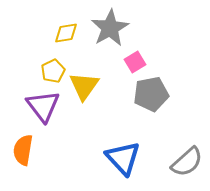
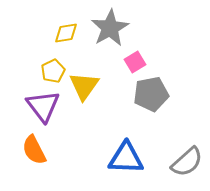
orange semicircle: moved 11 px right; rotated 36 degrees counterclockwise
blue triangle: moved 3 px right; rotated 45 degrees counterclockwise
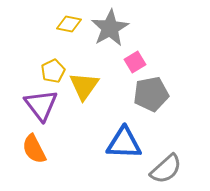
yellow diamond: moved 3 px right, 9 px up; rotated 20 degrees clockwise
purple triangle: moved 2 px left, 1 px up
orange semicircle: moved 1 px up
blue triangle: moved 2 px left, 15 px up
gray semicircle: moved 21 px left, 7 px down
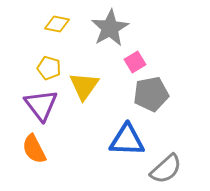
yellow diamond: moved 12 px left
yellow pentagon: moved 4 px left, 3 px up; rotated 30 degrees counterclockwise
blue triangle: moved 3 px right, 3 px up
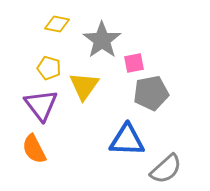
gray star: moved 8 px left, 12 px down; rotated 6 degrees counterclockwise
pink square: moved 1 px left, 1 px down; rotated 20 degrees clockwise
gray pentagon: moved 1 px up
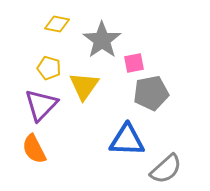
purple triangle: rotated 21 degrees clockwise
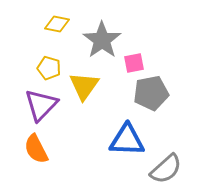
orange semicircle: moved 2 px right
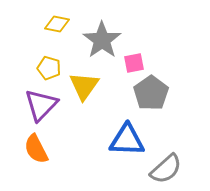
gray pentagon: rotated 24 degrees counterclockwise
